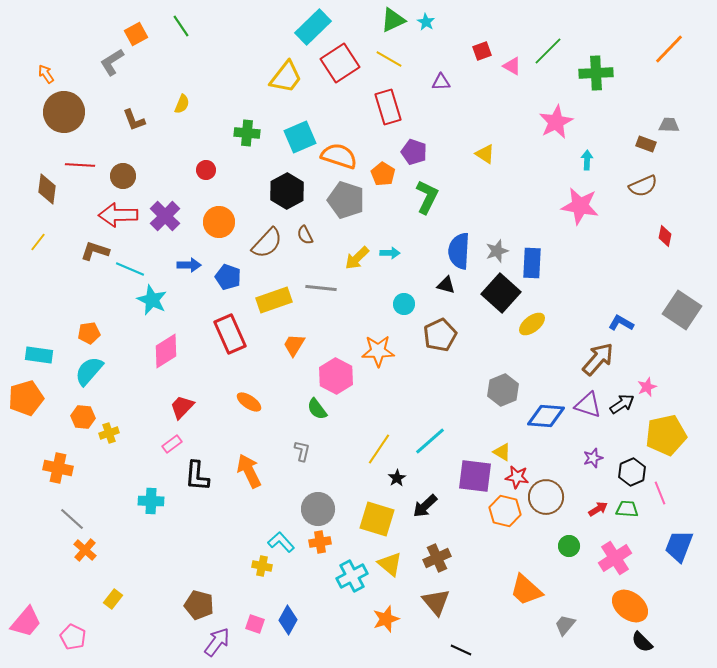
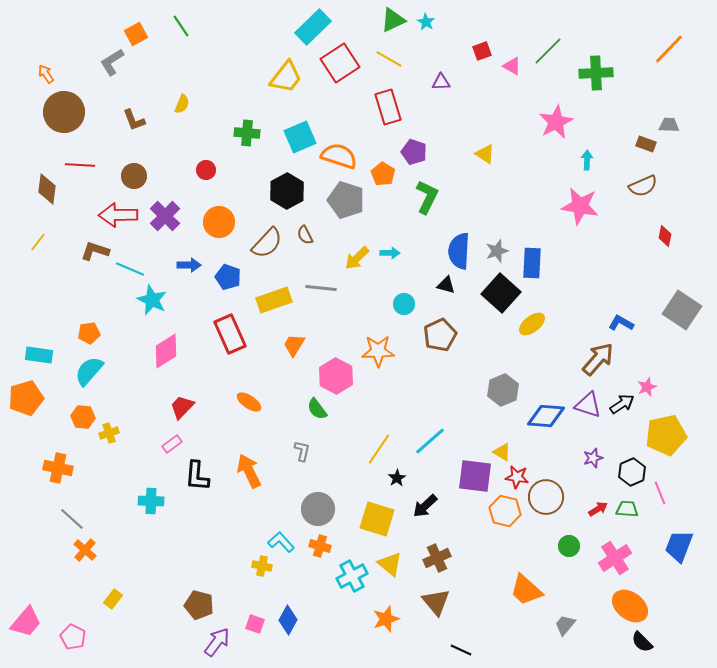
brown circle at (123, 176): moved 11 px right
orange cross at (320, 542): moved 4 px down; rotated 25 degrees clockwise
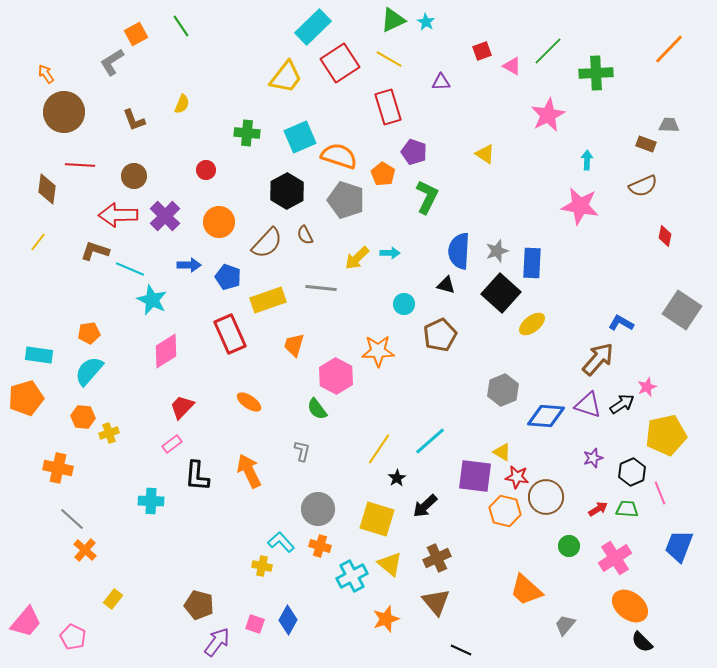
pink star at (556, 122): moved 8 px left, 7 px up
yellow rectangle at (274, 300): moved 6 px left
orange trapezoid at (294, 345): rotated 15 degrees counterclockwise
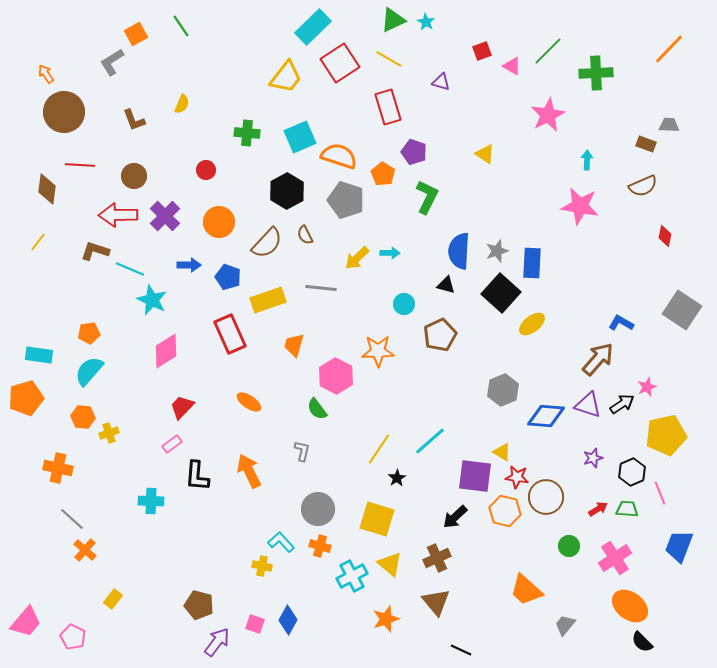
purple triangle at (441, 82): rotated 18 degrees clockwise
black arrow at (425, 506): moved 30 px right, 11 px down
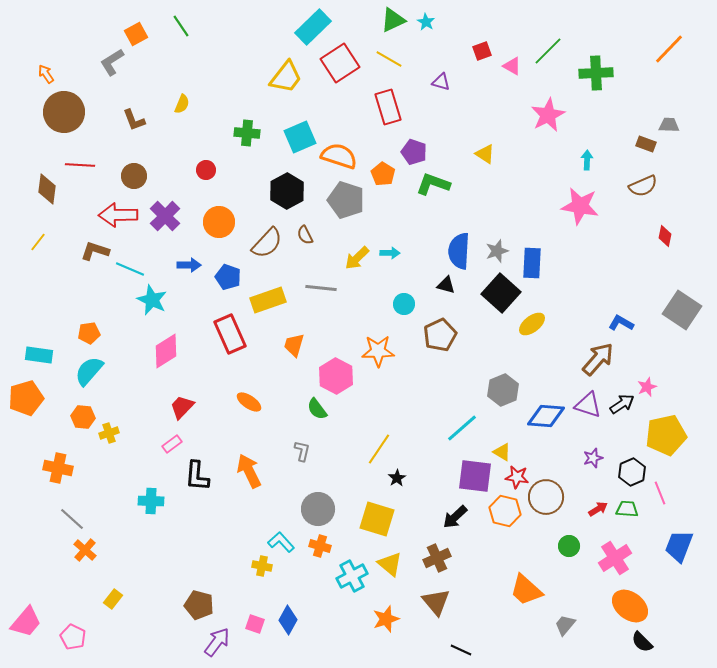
green L-shape at (427, 197): moved 6 px right, 13 px up; rotated 96 degrees counterclockwise
cyan line at (430, 441): moved 32 px right, 13 px up
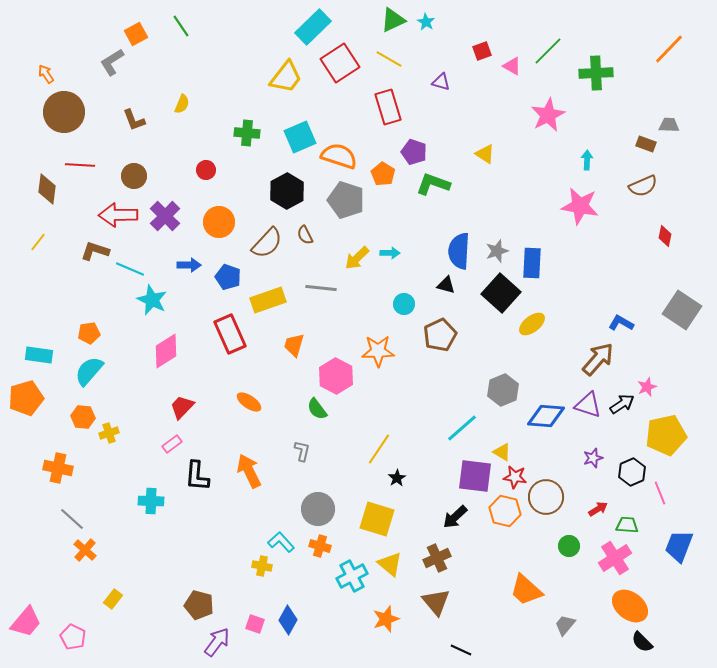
red star at (517, 477): moved 2 px left
green trapezoid at (627, 509): moved 16 px down
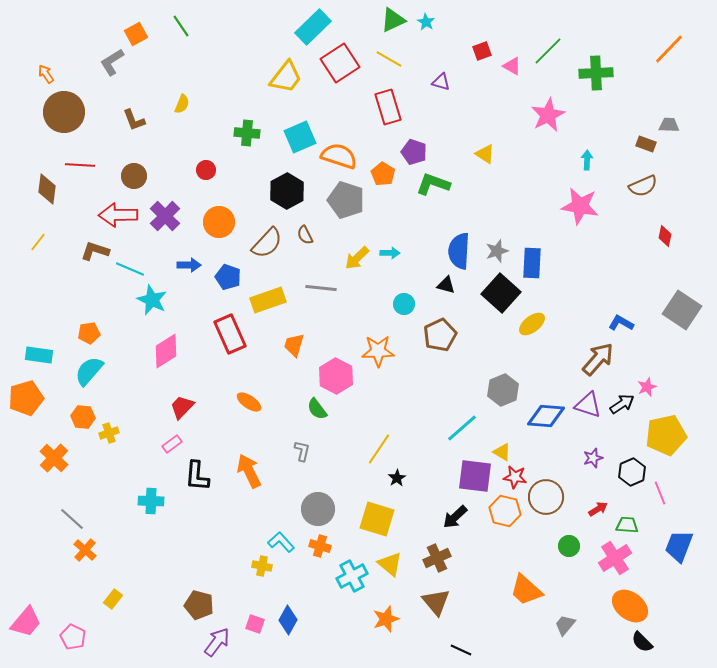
orange cross at (58, 468): moved 4 px left, 10 px up; rotated 32 degrees clockwise
